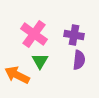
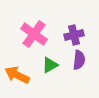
purple cross: rotated 24 degrees counterclockwise
green triangle: moved 10 px right, 4 px down; rotated 30 degrees clockwise
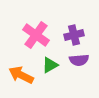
pink cross: moved 2 px right, 1 px down
purple semicircle: rotated 78 degrees clockwise
orange arrow: moved 4 px right
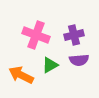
pink cross: rotated 16 degrees counterclockwise
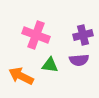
purple cross: moved 9 px right
green triangle: rotated 36 degrees clockwise
orange arrow: moved 1 px down
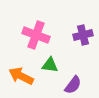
purple semicircle: moved 6 px left, 25 px down; rotated 48 degrees counterclockwise
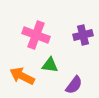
orange arrow: moved 1 px right
purple semicircle: moved 1 px right
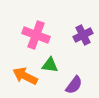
purple cross: rotated 12 degrees counterclockwise
orange arrow: moved 3 px right
